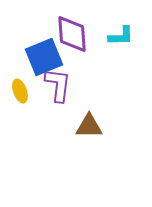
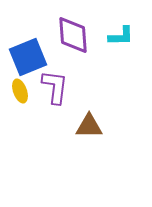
purple diamond: moved 1 px right, 1 px down
blue square: moved 16 px left
purple L-shape: moved 3 px left, 2 px down
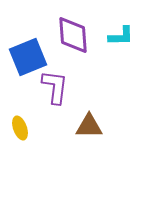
yellow ellipse: moved 37 px down
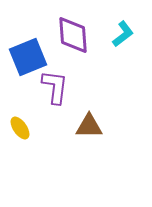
cyan L-shape: moved 2 px right, 2 px up; rotated 36 degrees counterclockwise
yellow ellipse: rotated 15 degrees counterclockwise
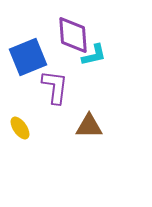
cyan L-shape: moved 29 px left, 21 px down; rotated 24 degrees clockwise
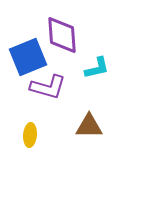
purple diamond: moved 11 px left
cyan L-shape: moved 3 px right, 13 px down
purple L-shape: moved 7 px left; rotated 99 degrees clockwise
yellow ellipse: moved 10 px right, 7 px down; rotated 40 degrees clockwise
